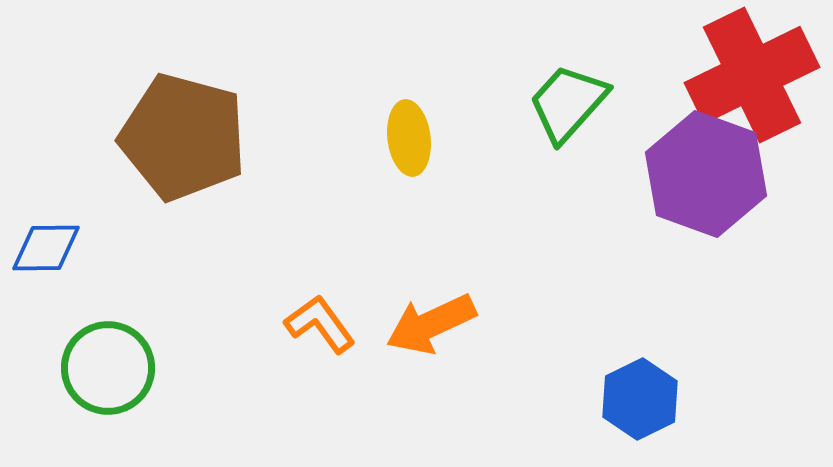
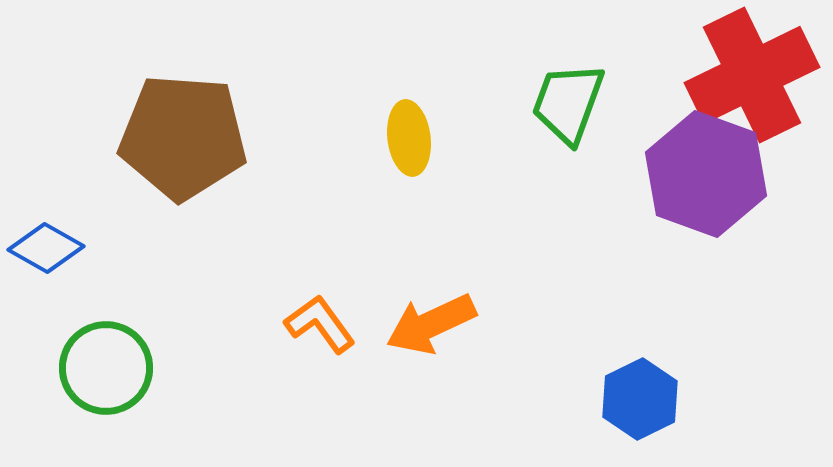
green trapezoid: rotated 22 degrees counterclockwise
brown pentagon: rotated 11 degrees counterclockwise
blue diamond: rotated 30 degrees clockwise
green circle: moved 2 px left
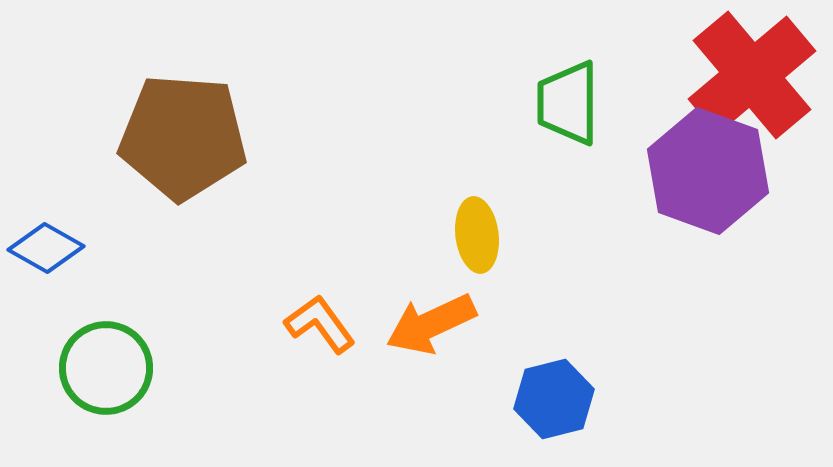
red cross: rotated 14 degrees counterclockwise
green trapezoid: rotated 20 degrees counterclockwise
yellow ellipse: moved 68 px right, 97 px down
purple hexagon: moved 2 px right, 3 px up
blue hexagon: moved 86 px left; rotated 12 degrees clockwise
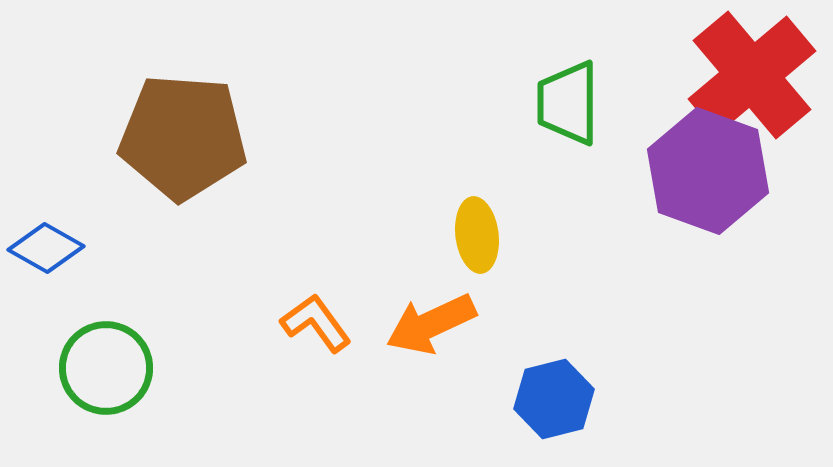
orange L-shape: moved 4 px left, 1 px up
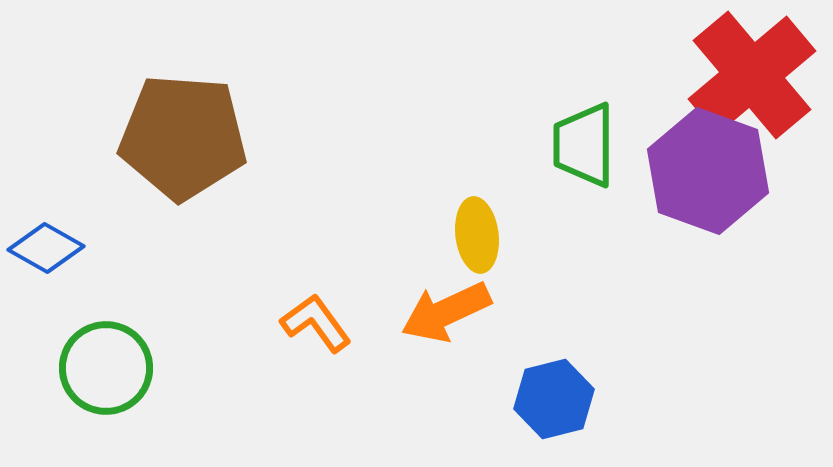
green trapezoid: moved 16 px right, 42 px down
orange arrow: moved 15 px right, 12 px up
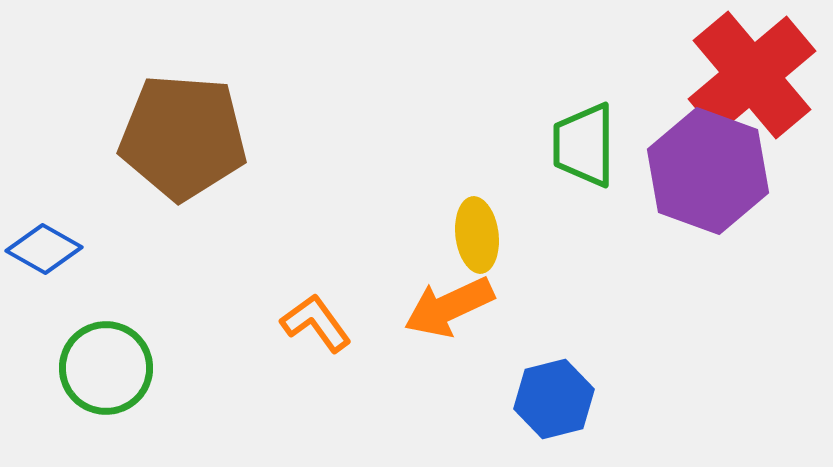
blue diamond: moved 2 px left, 1 px down
orange arrow: moved 3 px right, 5 px up
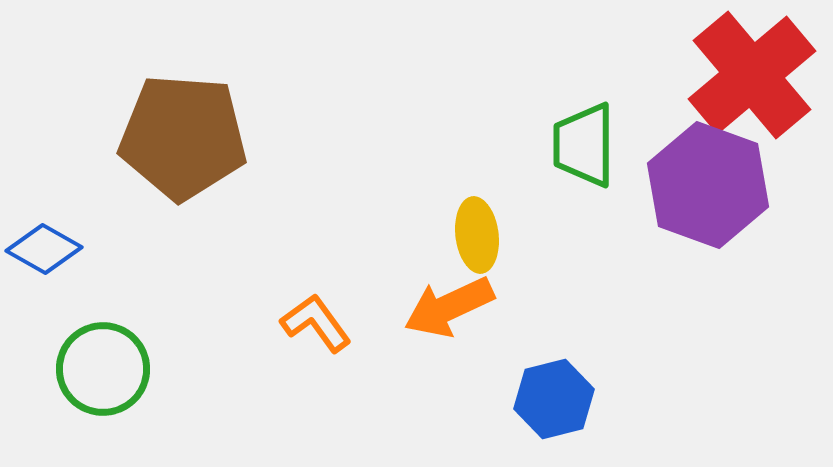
purple hexagon: moved 14 px down
green circle: moved 3 px left, 1 px down
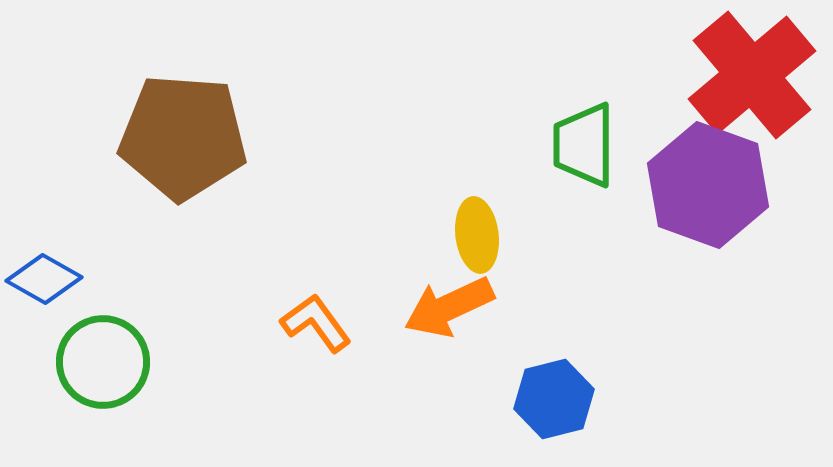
blue diamond: moved 30 px down
green circle: moved 7 px up
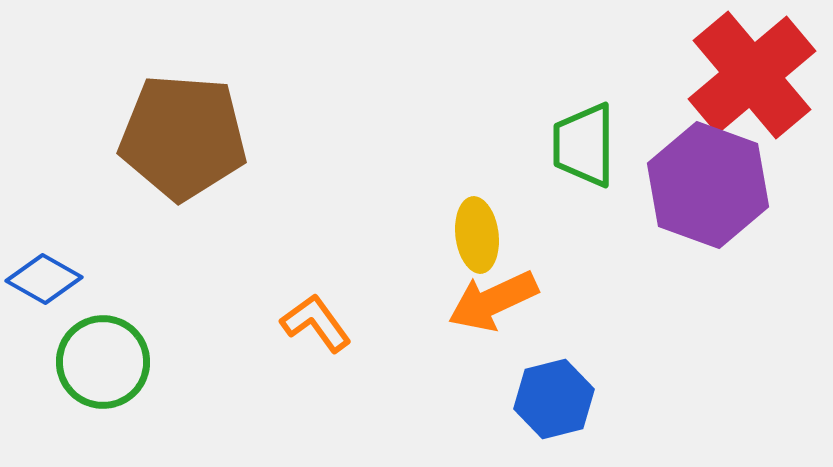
orange arrow: moved 44 px right, 6 px up
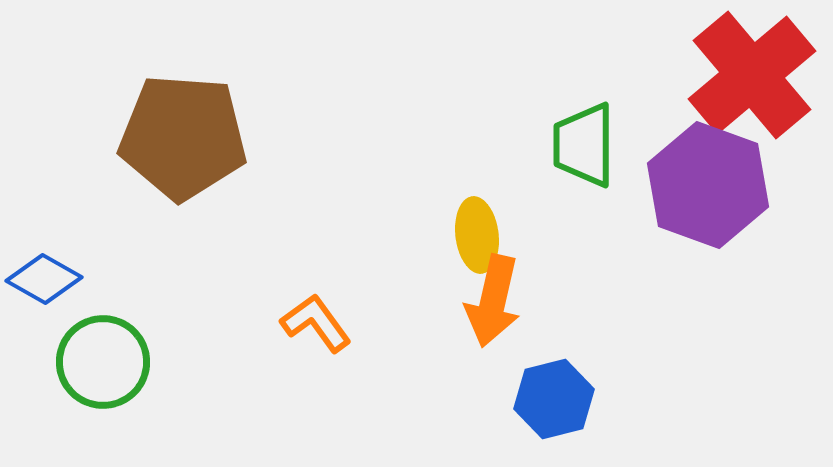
orange arrow: rotated 52 degrees counterclockwise
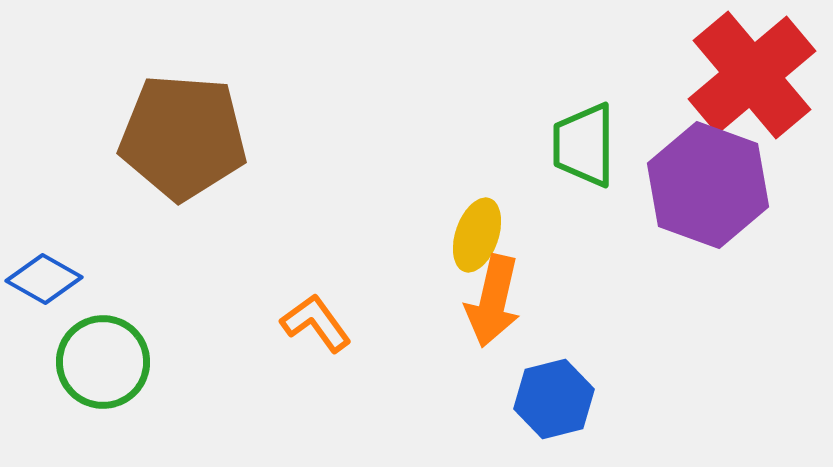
yellow ellipse: rotated 26 degrees clockwise
